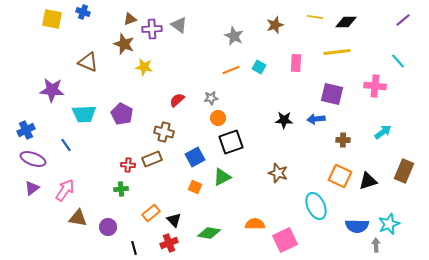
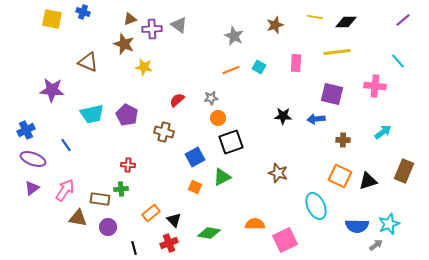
cyan trapezoid at (84, 114): moved 8 px right; rotated 10 degrees counterclockwise
purple pentagon at (122, 114): moved 5 px right, 1 px down
black star at (284, 120): moved 1 px left, 4 px up
brown rectangle at (152, 159): moved 52 px left, 40 px down; rotated 30 degrees clockwise
gray arrow at (376, 245): rotated 56 degrees clockwise
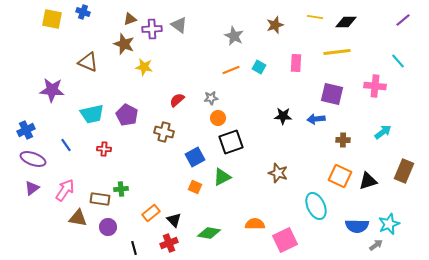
red cross at (128, 165): moved 24 px left, 16 px up
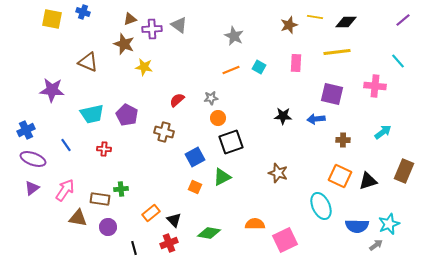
brown star at (275, 25): moved 14 px right
cyan ellipse at (316, 206): moved 5 px right
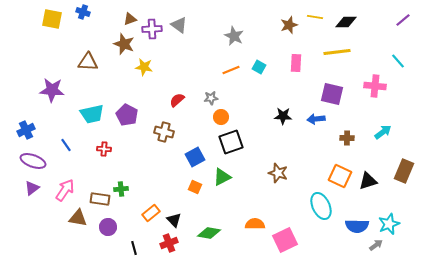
brown triangle at (88, 62): rotated 20 degrees counterclockwise
orange circle at (218, 118): moved 3 px right, 1 px up
brown cross at (343, 140): moved 4 px right, 2 px up
purple ellipse at (33, 159): moved 2 px down
